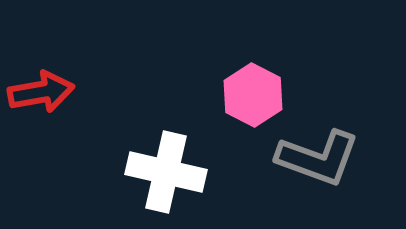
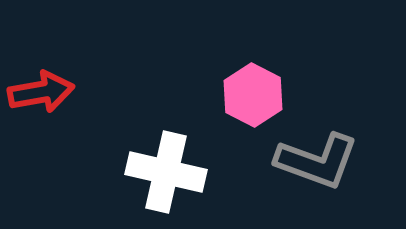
gray L-shape: moved 1 px left, 3 px down
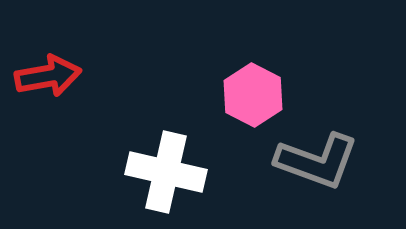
red arrow: moved 7 px right, 16 px up
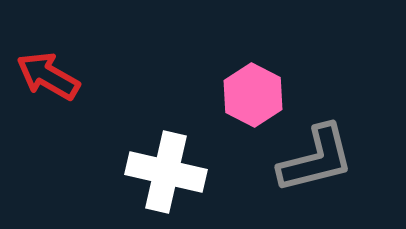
red arrow: rotated 140 degrees counterclockwise
gray L-shape: moved 1 px left, 2 px up; rotated 34 degrees counterclockwise
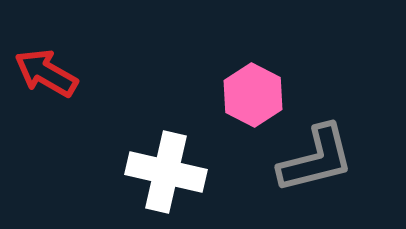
red arrow: moved 2 px left, 3 px up
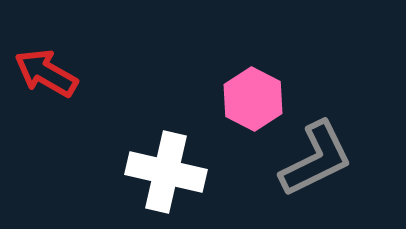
pink hexagon: moved 4 px down
gray L-shape: rotated 12 degrees counterclockwise
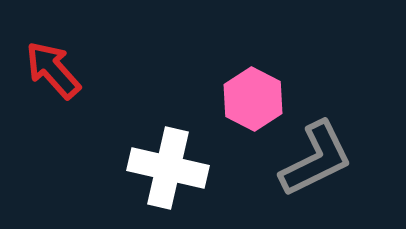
red arrow: moved 7 px right, 3 px up; rotated 18 degrees clockwise
white cross: moved 2 px right, 4 px up
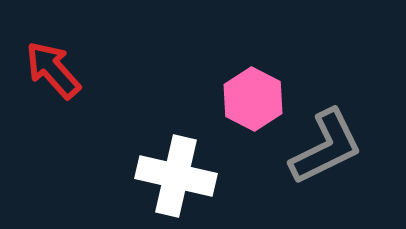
gray L-shape: moved 10 px right, 12 px up
white cross: moved 8 px right, 8 px down
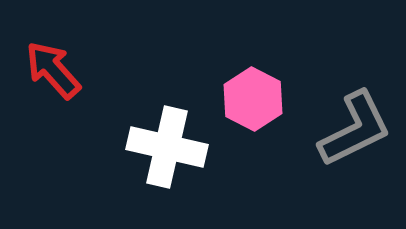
gray L-shape: moved 29 px right, 18 px up
white cross: moved 9 px left, 29 px up
